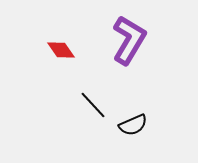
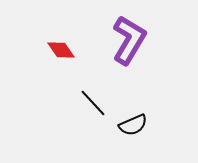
black line: moved 2 px up
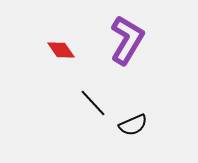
purple L-shape: moved 2 px left
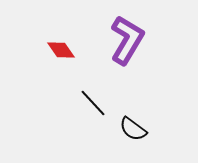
black semicircle: moved 4 px down; rotated 60 degrees clockwise
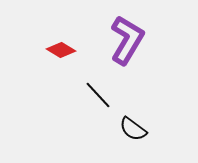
red diamond: rotated 24 degrees counterclockwise
black line: moved 5 px right, 8 px up
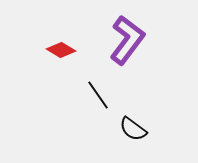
purple L-shape: rotated 6 degrees clockwise
black line: rotated 8 degrees clockwise
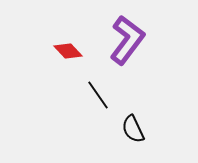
red diamond: moved 7 px right, 1 px down; rotated 16 degrees clockwise
black semicircle: rotated 28 degrees clockwise
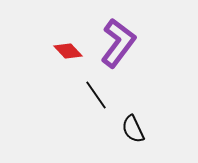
purple L-shape: moved 9 px left, 3 px down
black line: moved 2 px left
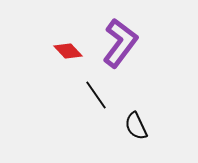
purple L-shape: moved 2 px right
black semicircle: moved 3 px right, 3 px up
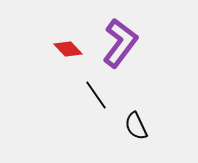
red diamond: moved 2 px up
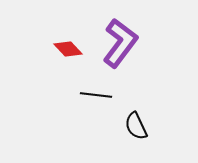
black line: rotated 48 degrees counterclockwise
